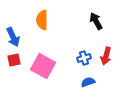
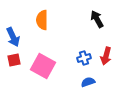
black arrow: moved 1 px right, 2 px up
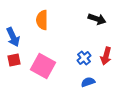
black arrow: rotated 138 degrees clockwise
blue cross: rotated 24 degrees counterclockwise
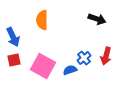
blue semicircle: moved 18 px left, 12 px up
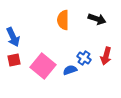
orange semicircle: moved 21 px right
blue cross: rotated 16 degrees counterclockwise
pink square: rotated 10 degrees clockwise
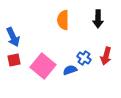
black arrow: moved 1 px right; rotated 72 degrees clockwise
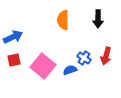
blue arrow: rotated 90 degrees counterclockwise
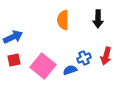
blue cross: rotated 32 degrees clockwise
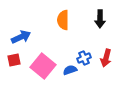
black arrow: moved 2 px right
blue arrow: moved 8 px right
red arrow: moved 2 px down
